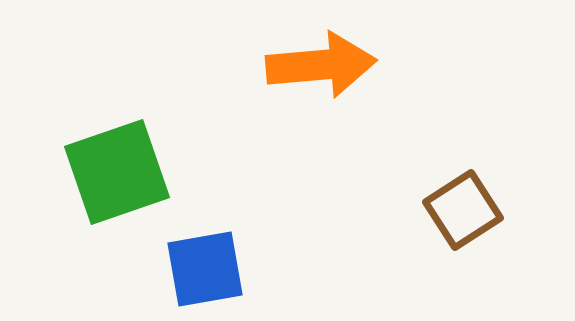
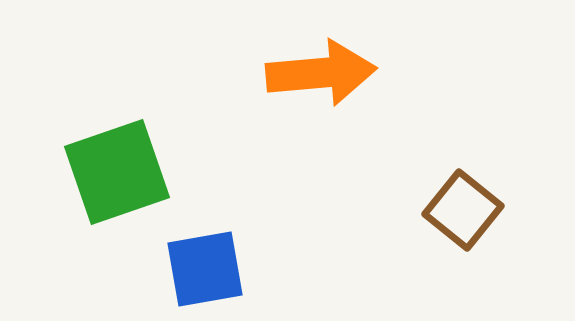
orange arrow: moved 8 px down
brown square: rotated 18 degrees counterclockwise
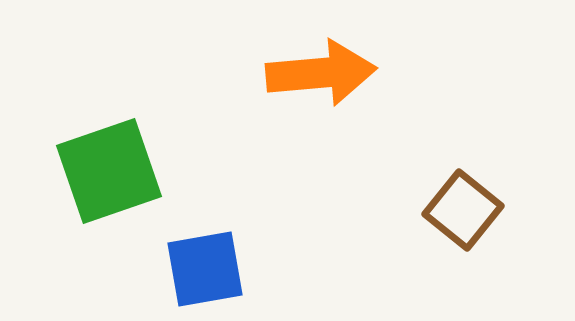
green square: moved 8 px left, 1 px up
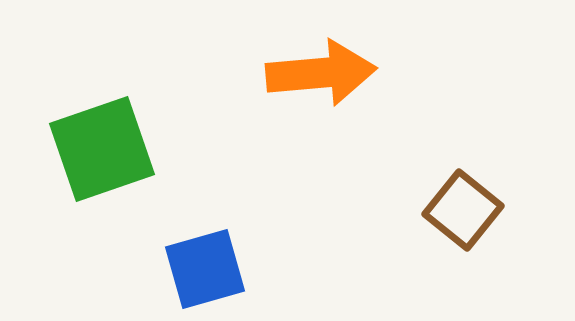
green square: moved 7 px left, 22 px up
blue square: rotated 6 degrees counterclockwise
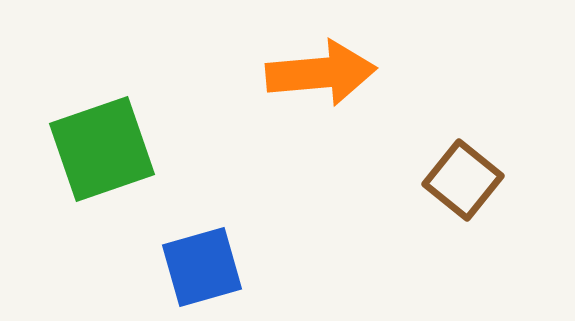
brown square: moved 30 px up
blue square: moved 3 px left, 2 px up
